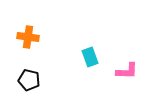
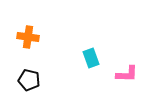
cyan rectangle: moved 1 px right, 1 px down
pink L-shape: moved 3 px down
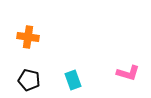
cyan rectangle: moved 18 px left, 22 px down
pink L-shape: moved 1 px right, 1 px up; rotated 15 degrees clockwise
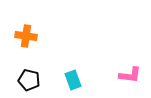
orange cross: moved 2 px left, 1 px up
pink L-shape: moved 2 px right, 2 px down; rotated 10 degrees counterclockwise
